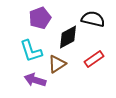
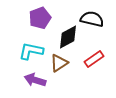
black semicircle: moved 1 px left
cyan L-shape: rotated 120 degrees clockwise
brown triangle: moved 2 px right, 1 px up
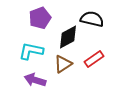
brown triangle: moved 4 px right, 1 px down
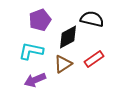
purple pentagon: moved 2 px down
purple arrow: rotated 40 degrees counterclockwise
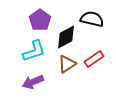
purple pentagon: rotated 15 degrees counterclockwise
black diamond: moved 2 px left
cyan L-shape: moved 3 px right; rotated 150 degrees clockwise
brown triangle: moved 4 px right
purple arrow: moved 2 px left, 2 px down
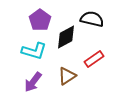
cyan L-shape: rotated 35 degrees clockwise
brown triangle: moved 12 px down
purple arrow: rotated 30 degrees counterclockwise
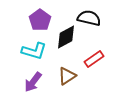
black semicircle: moved 3 px left, 1 px up
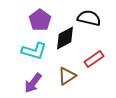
black diamond: moved 1 px left, 1 px down
purple arrow: moved 1 px down
